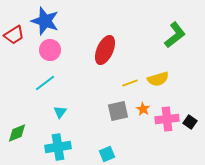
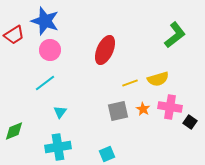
pink cross: moved 3 px right, 12 px up; rotated 15 degrees clockwise
green diamond: moved 3 px left, 2 px up
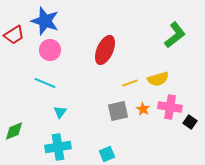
cyan line: rotated 60 degrees clockwise
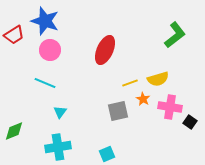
orange star: moved 10 px up
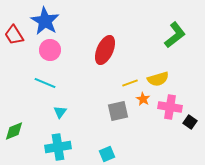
blue star: rotated 12 degrees clockwise
red trapezoid: rotated 90 degrees clockwise
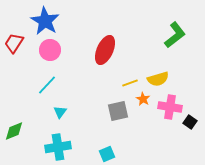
red trapezoid: moved 8 px down; rotated 65 degrees clockwise
cyan line: moved 2 px right, 2 px down; rotated 70 degrees counterclockwise
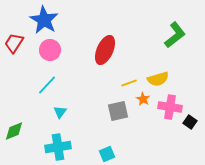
blue star: moved 1 px left, 1 px up
yellow line: moved 1 px left
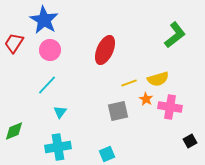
orange star: moved 3 px right
black square: moved 19 px down; rotated 24 degrees clockwise
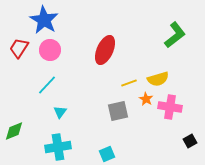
red trapezoid: moved 5 px right, 5 px down
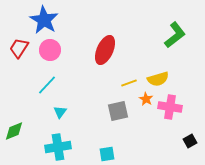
cyan square: rotated 14 degrees clockwise
